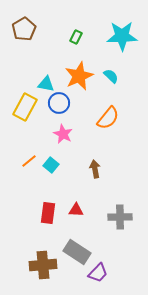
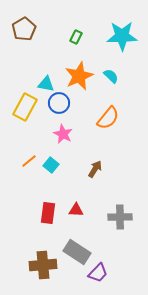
brown arrow: rotated 42 degrees clockwise
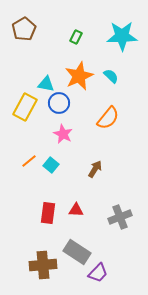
gray cross: rotated 20 degrees counterclockwise
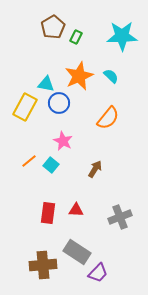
brown pentagon: moved 29 px right, 2 px up
pink star: moved 7 px down
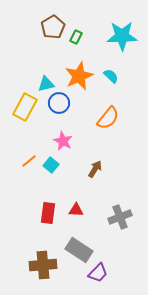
cyan triangle: rotated 24 degrees counterclockwise
gray rectangle: moved 2 px right, 2 px up
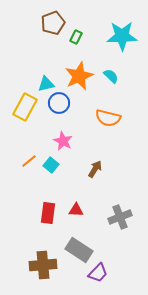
brown pentagon: moved 4 px up; rotated 10 degrees clockwise
orange semicircle: rotated 65 degrees clockwise
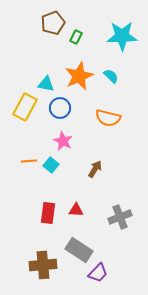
cyan triangle: rotated 24 degrees clockwise
blue circle: moved 1 px right, 5 px down
orange line: rotated 35 degrees clockwise
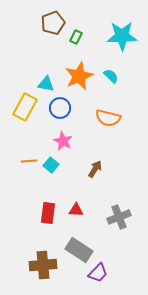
gray cross: moved 1 px left
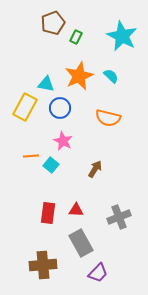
cyan star: rotated 28 degrees clockwise
orange line: moved 2 px right, 5 px up
gray rectangle: moved 2 px right, 7 px up; rotated 28 degrees clockwise
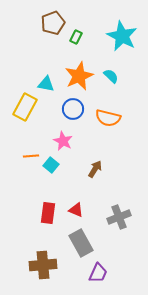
blue circle: moved 13 px right, 1 px down
red triangle: rotated 21 degrees clockwise
purple trapezoid: rotated 20 degrees counterclockwise
